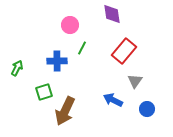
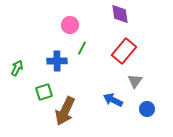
purple diamond: moved 8 px right
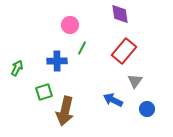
brown arrow: rotated 12 degrees counterclockwise
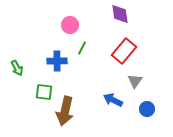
green arrow: rotated 126 degrees clockwise
green square: rotated 24 degrees clockwise
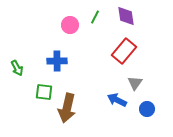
purple diamond: moved 6 px right, 2 px down
green line: moved 13 px right, 31 px up
gray triangle: moved 2 px down
blue arrow: moved 4 px right
brown arrow: moved 2 px right, 3 px up
